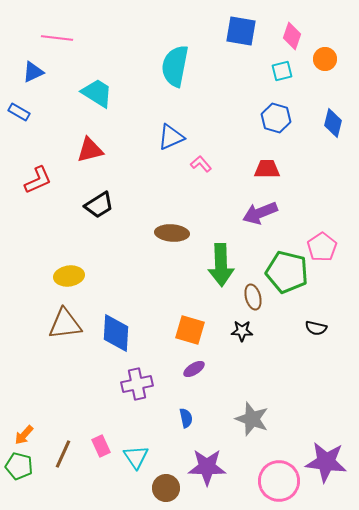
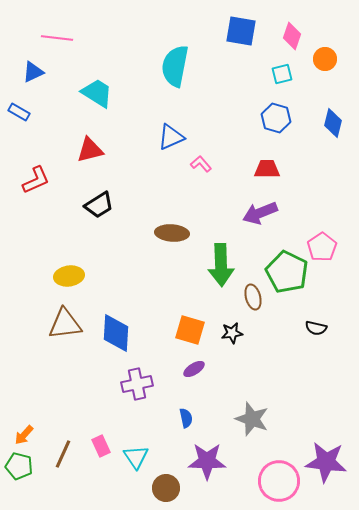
cyan square at (282, 71): moved 3 px down
red L-shape at (38, 180): moved 2 px left
green pentagon at (287, 272): rotated 12 degrees clockwise
black star at (242, 331): moved 10 px left, 2 px down; rotated 10 degrees counterclockwise
purple star at (207, 467): moved 6 px up
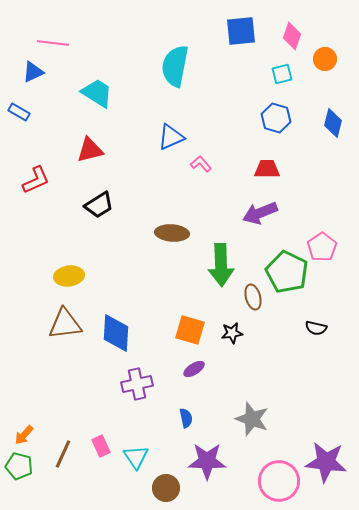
blue square at (241, 31): rotated 16 degrees counterclockwise
pink line at (57, 38): moved 4 px left, 5 px down
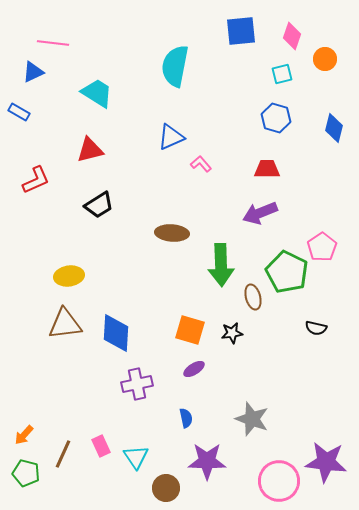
blue diamond at (333, 123): moved 1 px right, 5 px down
green pentagon at (19, 466): moved 7 px right, 7 px down
